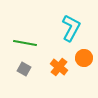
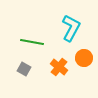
green line: moved 7 px right, 1 px up
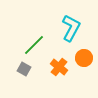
green line: moved 2 px right, 3 px down; rotated 55 degrees counterclockwise
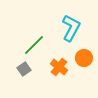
gray square: rotated 24 degrees clockwise
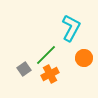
green line: moved 12 px right, 10 px down
orange cross: moved 9 px left, 7 px down; rotated 24 degrees clockwise
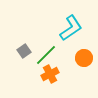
cyan L-shape: rotated 28 degrees clockwise
gray square: moved 18 px up
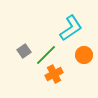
orange circle: moved 3 px up
orange cross: moved 4 px right
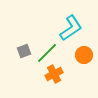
gray square: rotated 16 degrees clockwise
green line: moved 1 px right, 2 px up
